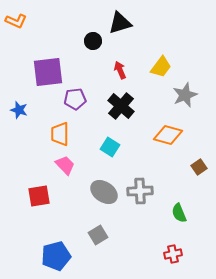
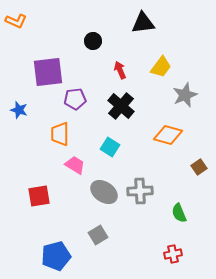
black triangle: moved 23 px right; rotated 10 degrees clockwise
pink trapezoid: moved 10 px right; rotated 15 degrees counterclockwise
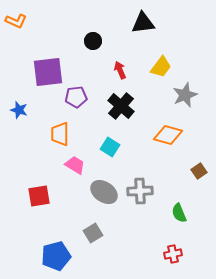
purple pentagon: moved 1 px right, 2 px up
brown square: moved 4 px down
gray square: moved 5 px left, 2 px up
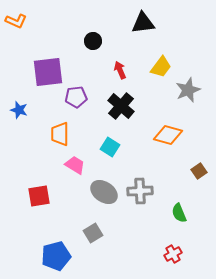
gray star: moved 3 px right, 5 px up
red cross: rotated 18 degrees counterclockwise
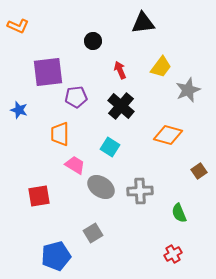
orange L-shape: moved 2 px right, 5 px down
gray ellipse: moved 3 px left, 5 px up
